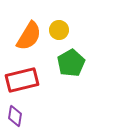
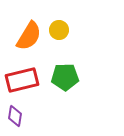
green pentagon: moved 6 px left, 14 px down; rotated 28 degrees clockwise
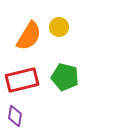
yellow circle: moved 3 px up
green pentagon: rotated 16 degrees clockwise
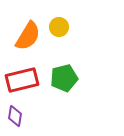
orange semicircle: moved 1 px left
green pentagon: moved 1 px left, 1 px down; rotated 28 degrees counterclockwise
